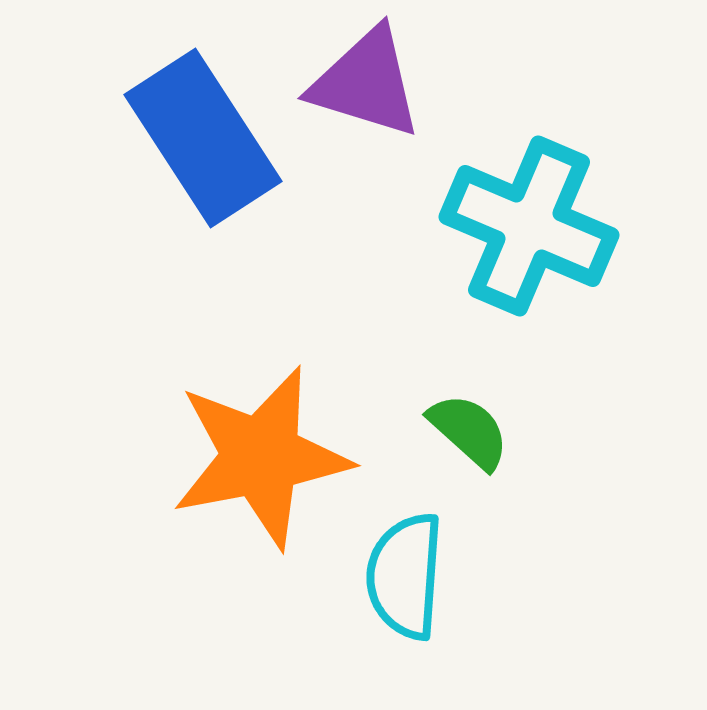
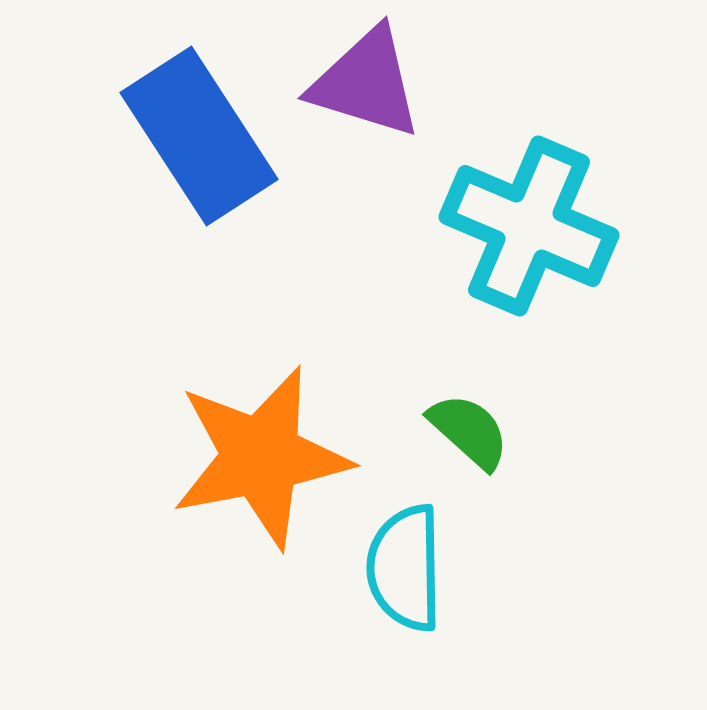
blue rectangle: moved 4 px left, 2 px up
cyan semicircle: moved 8 px up; rotated 5 degrees counterclockwise
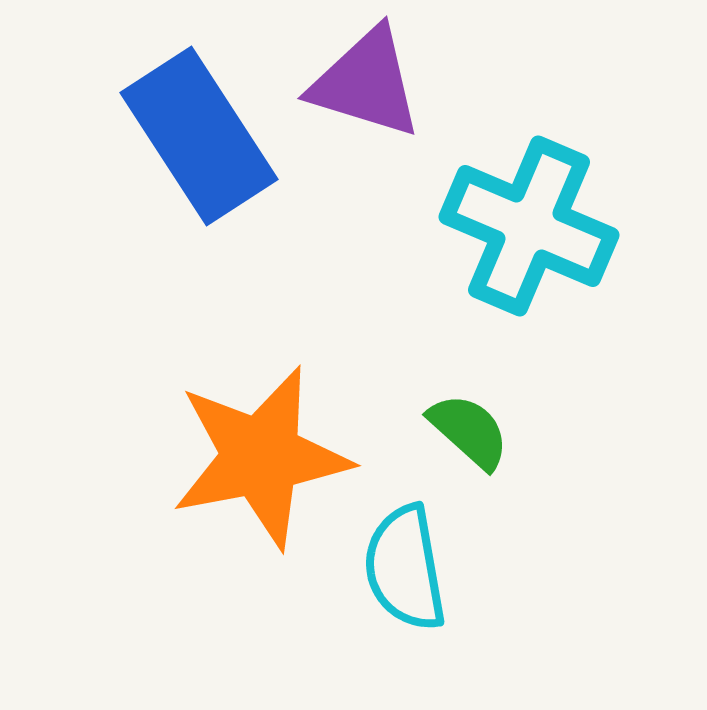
cyan semicircle: rotated 9 degrees counterclockwise
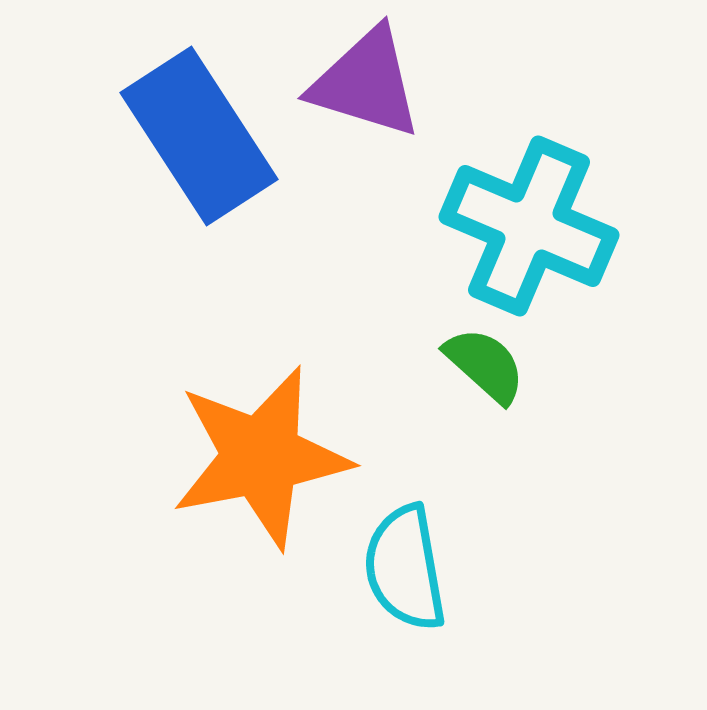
green semicircle: moved 16 px right, 66 px up
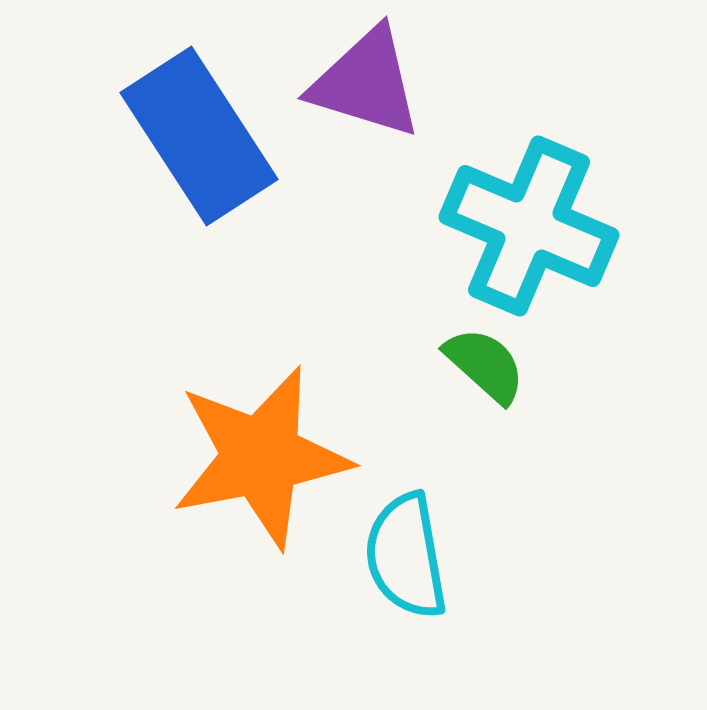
cyan semicircle: moved 1 px right, 12 px up
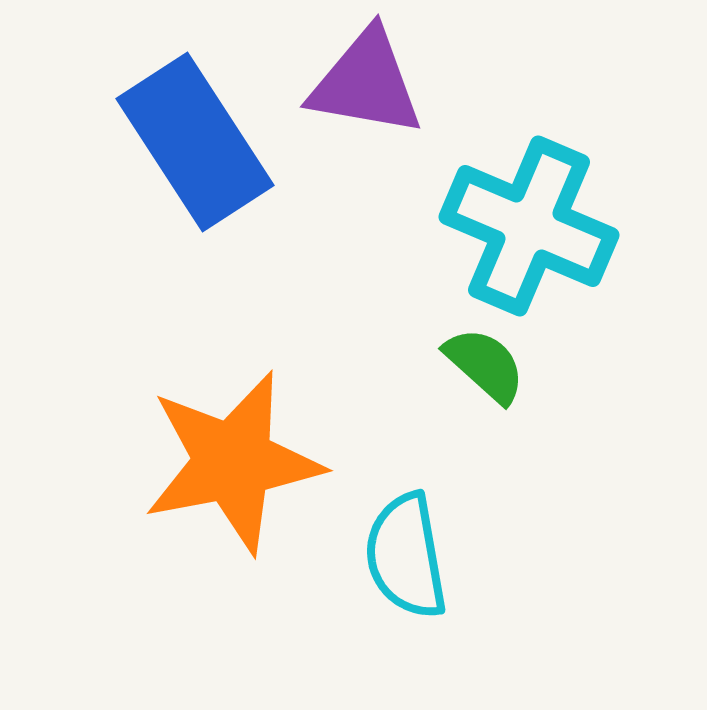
purple triangle: rotated 7 degrees counterclockwise
blue rectangle: moved 4 px left, 6 px down
orange star: moved 28 px left, 5 px down
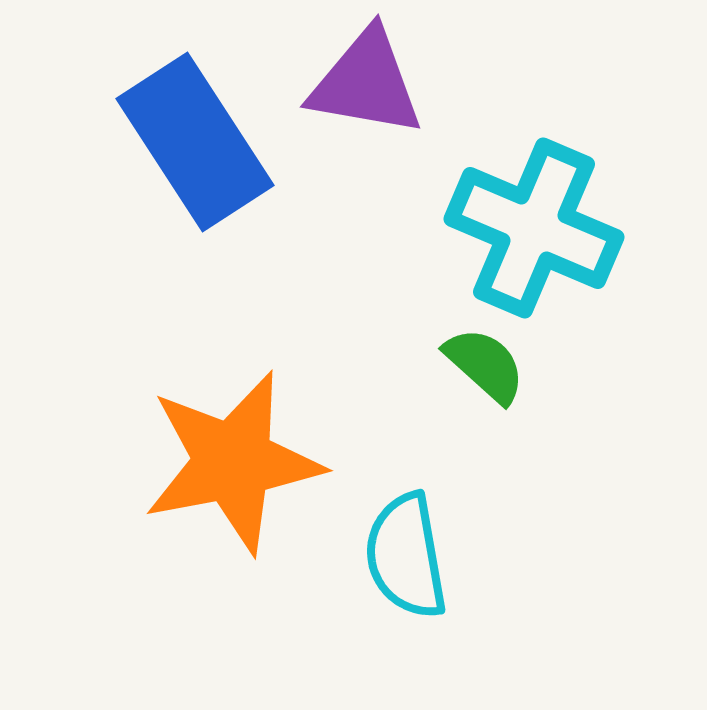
cyan cross: moved 5 px right, 2 px down
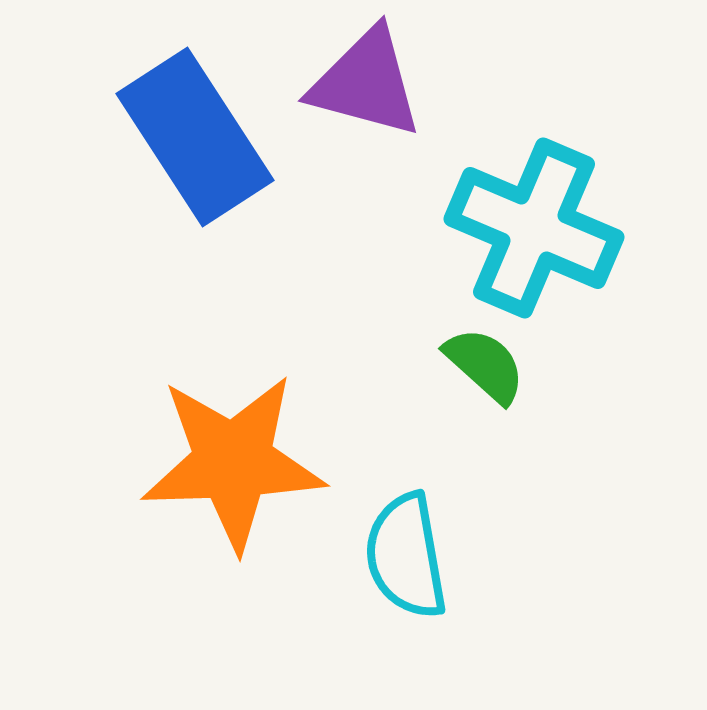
purple triangle: rotated 5 degrees clockwise
blue rectangle: moved 5 px up
orange star: rotated 9 degrees clockwise
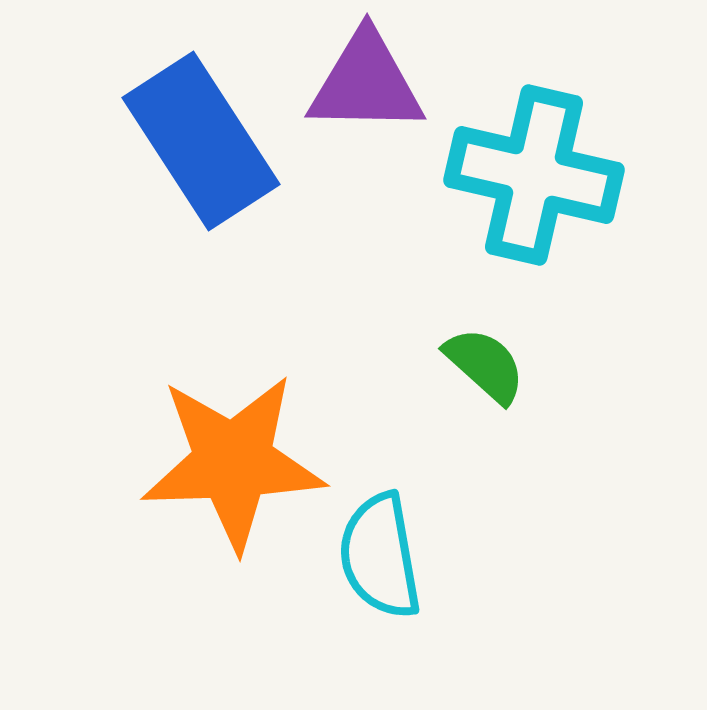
purple triangle: rotated 14 degrees counterclockwise
blue rectangle: moved 6 px right, 4 px down
cyan cross: moved 53 px up; rotated 10 degrees counterclockwise
cyan semicircle: moved 26 px left
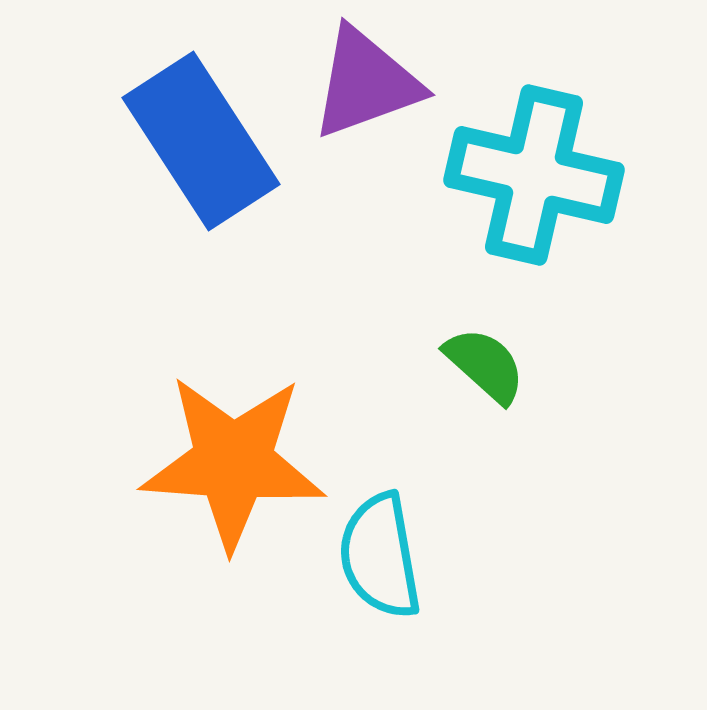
purple triangle: rotated 21 degrees counterclockwise
orange star: rotated 6 degrees clockwise
